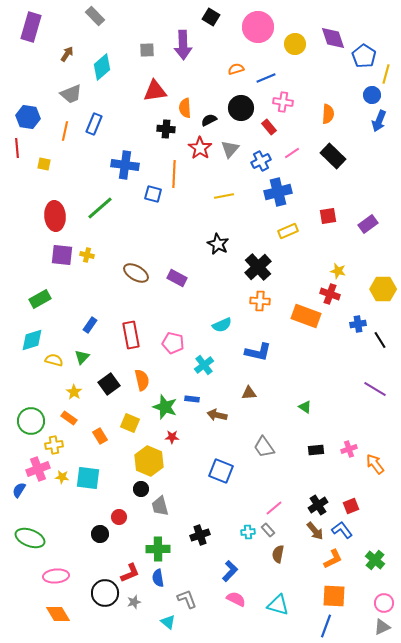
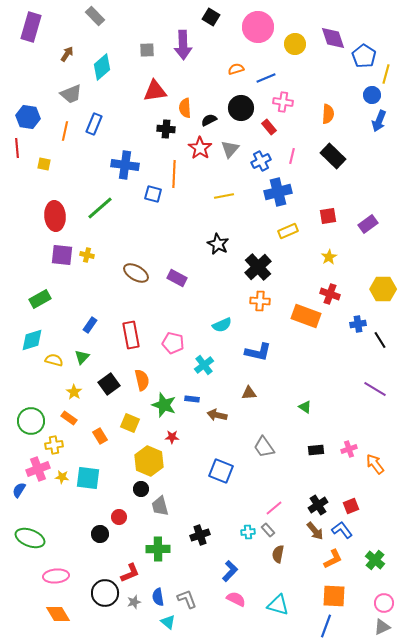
pink line at (292, 153): moved 3 px down; rotated 42 degrees counterclockwise
yellow star at (338, 271): moved 9 px left, 14 px up; rotated 28 degrees clockwise
green star at (165, 407): moved 1 px left, 2 px up
blue semicircle at (158, 578): moved 19 px down
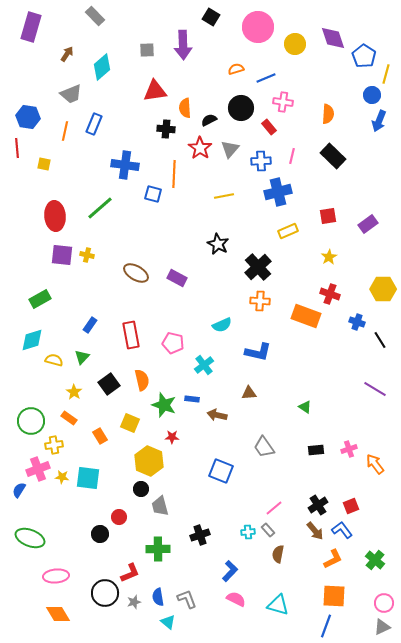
blue cross at (261, 161): rotated 24 degrees clockwise
blue cross at (358, 324): moved 1 px left, 2 px up; rotated 28 degrees clockwise
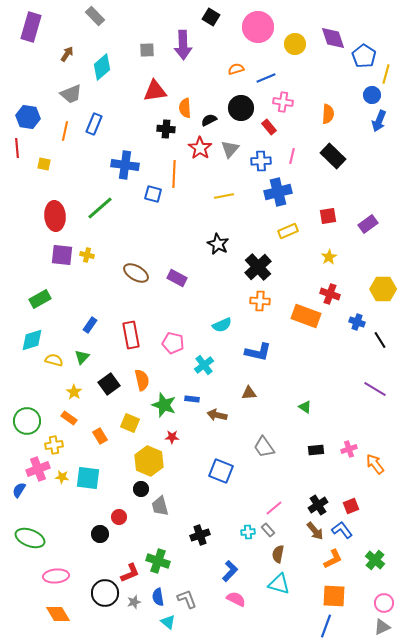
green circle at (31, 421): moved 4 px left
green cross at (158, 549): moved 12 px down; rotated 20 degrees clockwise
cyan triangle at (278, 605): moved 1 px right, 21 px up
